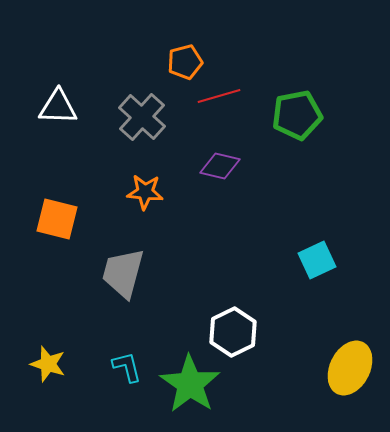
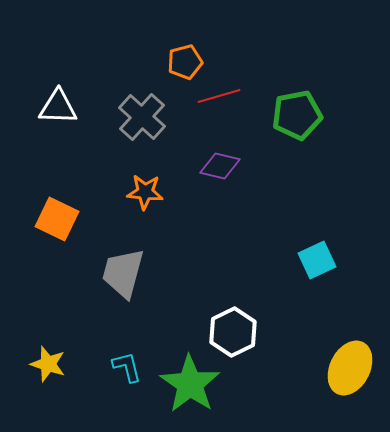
orange square: rotated 12 degrees clockwise
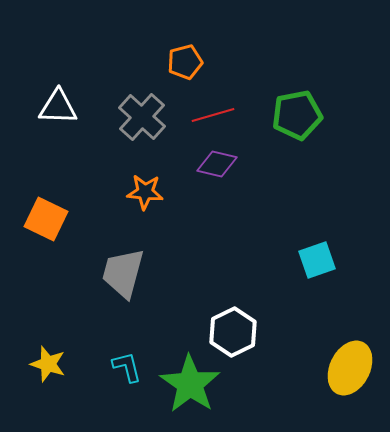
red line: moved 6 px left, 19 px down
purple diamond: moved 3 px left, 2 px up
orange square: moved 11 px left
cyan square: rotated 6 degrees clockwise
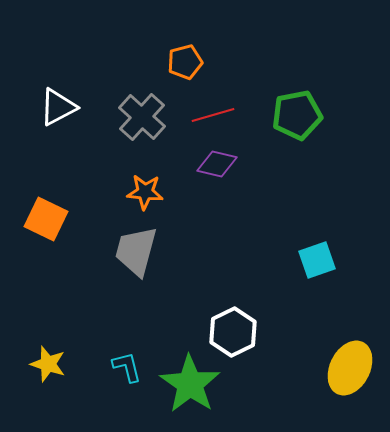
white triangle: rotated 30 degrees counterclockwise
gray trapezoid: moved 13 px right, 22 px up
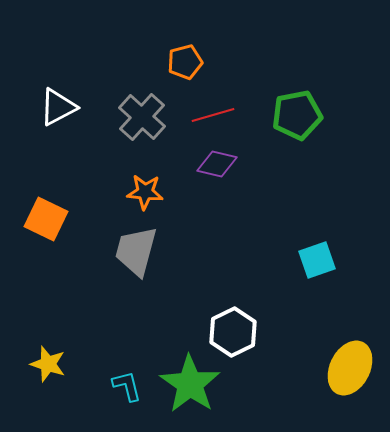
cyan L-shape: moved 19 px down
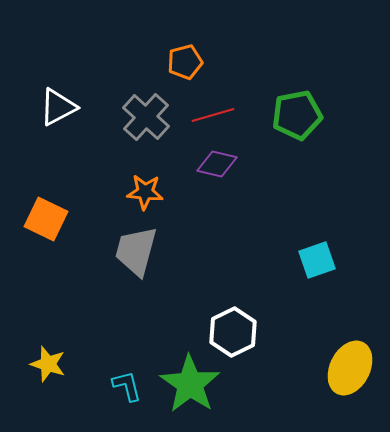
gray cross: moved 4 px right
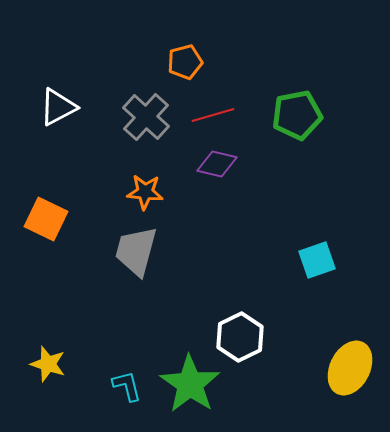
white hexagon: moved 7 px right, 5 px down
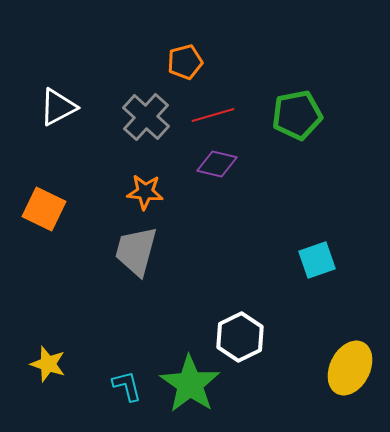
orange square: moved 2 px left, 10 px up
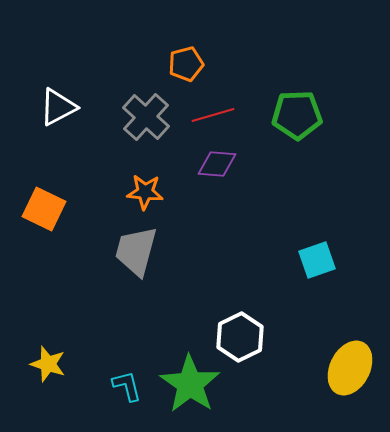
orange pentagon: moved 1 px right, 2 px down
green pentagon: rotated 9 degrees clockwise
purple diamond: rotated 9 degrees counterclockwise
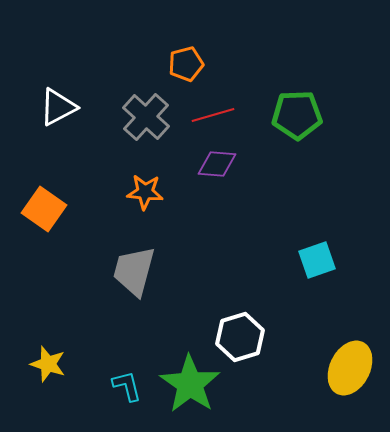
orange square: rotated 9 degrees clockwise
gray trapezoid: moved 2 px left, 20 px down
white hexagon: rotated 9 degrees clockwise
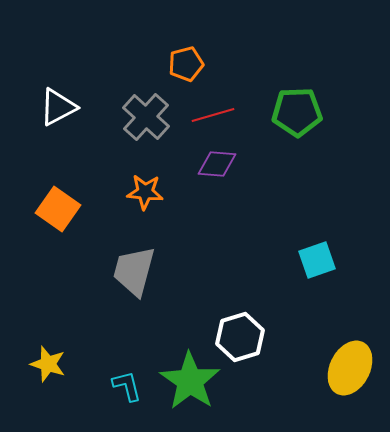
green pentagon: moved 3 px up
orange square: moved 14 px right
green star: moved 3 px up
